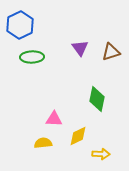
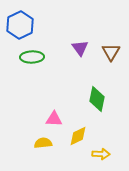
brown triangle: rotated 42 degrees counterclockwise
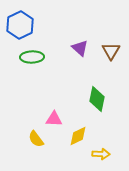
purple triangle: rotated 12 degrees counterclockwise
brown triangle: moved 1 px up
yellow semicircle: moved 7 px left, 4 px up; rotated 120 degrees counterclockwise
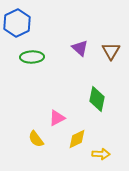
blue hexagon: moved 3 px left, 2 px up
pink triangle: moved 3 px right, 1 px up; rotated 30 degrees counterclockwise
yellow diamond: moved 1 px left, 3 px down
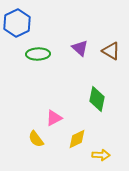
brown triangle: rotated 30 degrees counterclockwise
green ellipse: moved 6 px right, 3 px up
pink triangle: moved 3 px left
yellow arrow: moved 1 px down
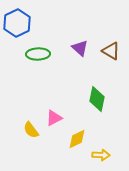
yellow semicircle: moved 5 px left, 9 px up
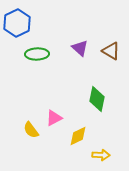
green ellipse: moved 1 px left
yellow diamond: moved 1 px right, 3 px up
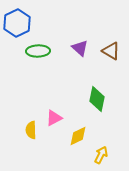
green ellipse: moved 1 px right, 3 px up
yellow semicircle: rotated 36 degrees clockwise
yellow arrow: rotated 66 degrees counterclockwise
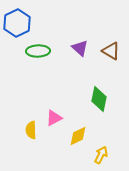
green diamond: moved 2 px right
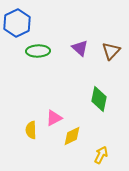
brown triangle: rotated 42 degrees clockwise
yellow diamond: moved 6 px left
